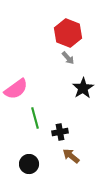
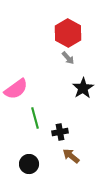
red hexagon: rotated 8 degrees clockwise
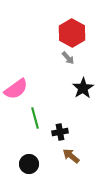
red hexagon: moved 4 px right
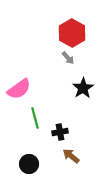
pink semicircle: moved 3 px right
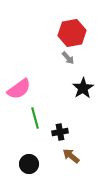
red hexagon: rotated 20 degrees clockwise
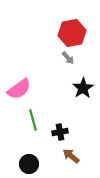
green line: moved 2 px left, 2 px down
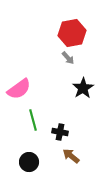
black cross: rotated 21 degrees clockwise
black circle: moved 2 px up
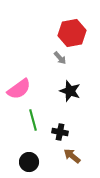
gray arrow: moved 8 px left
black star: moved 13 px left, 3 px down; rotated 20 degrees counterclockwise
brown arrow: moved 1 px right
